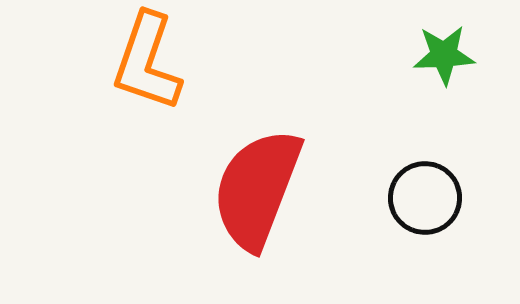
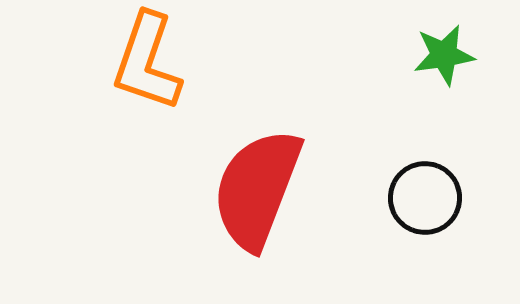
green star: rotated 6 degrees counterclockwise
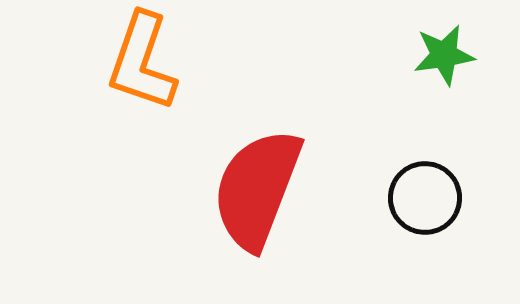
orange L-shape: moved 5 px left
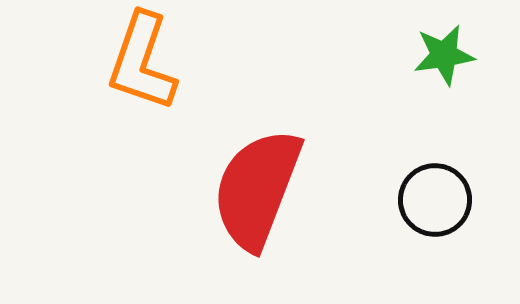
black circle: moved 10 px right, 2 px down
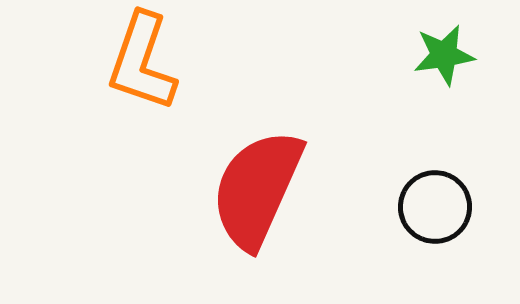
red semicircle: rotated 3 degrees clockwise
black circle: moved 7 px down
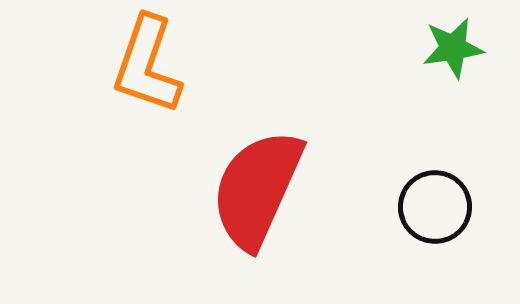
green star: moved 9 px right, 7 px up
orange L-shape: moved 5 px right, 3 px down
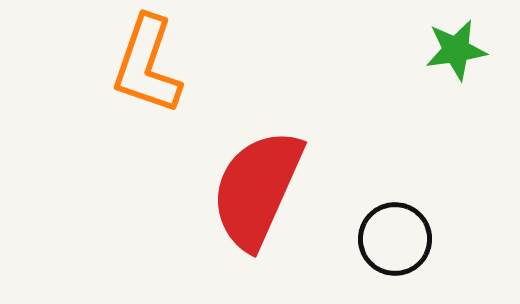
green star: moved 3 px right, 2 px down
black circle: moved 40 px left, 32 px down
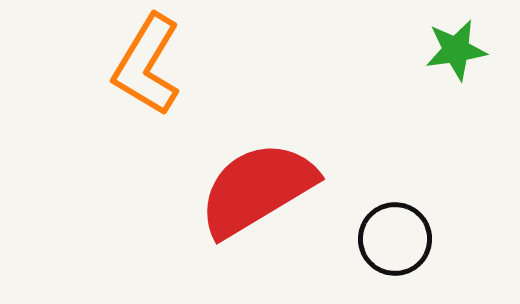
orange L-shape: rotated 12 degrees clockwise
red semicircle: rotated 35 degrees clockwise
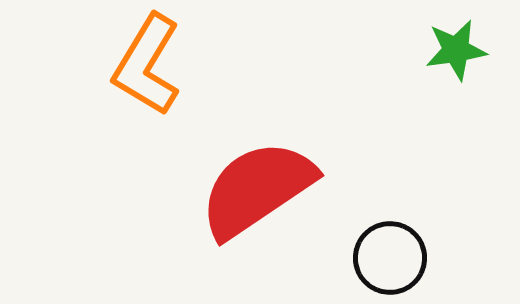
red semicircle: rotated 3 degrees counterclockwise
black circle: moved 5 px left, 19 px down
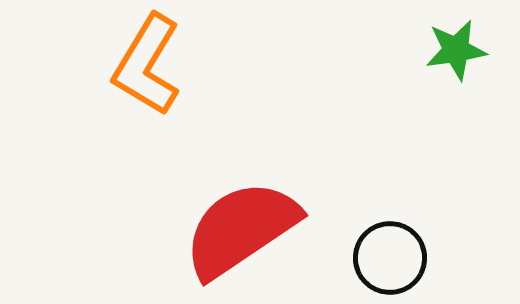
red semicircle: moved 16 px left, 40 px down
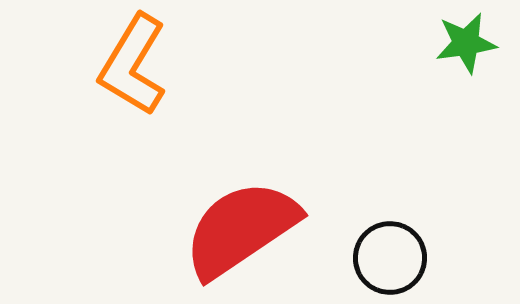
green star: moved 10 px right, 7 px up
orange L-shape: moved 14 px left
